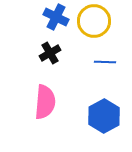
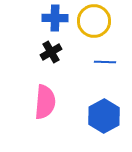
blue cross: moved 1 px left, 1 px down; rotated 25 degrees counterclockwise
black cross: moved 1 px right, 1 px up
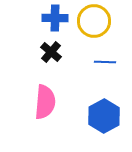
black cross: rotated 20 degrees counterclockwise
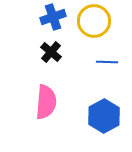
blue cross: moved 2 px left, 1 px up; rotated 20 degrees counterclockwise
blue line: moved 2 px right
pink semicircle: moved 1 px right
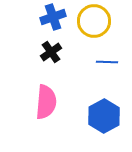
black cross: rotated 15 degrees clockwise
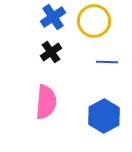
blue cross: rotated 15 degrees counterclockwise
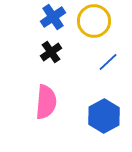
blue line: moved 1 px right; rotated 45 degrees counterclockwise
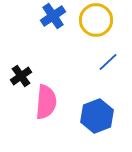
blue cross: moved 1 px up
yellow circle: moved 2 px right, 1 px up
black cross: moved 30 px left, 24 px down
blue hexagon: moved 7 px left; rotated 8 degrees clockwise
